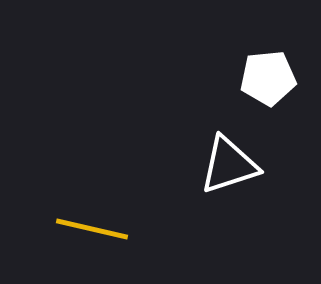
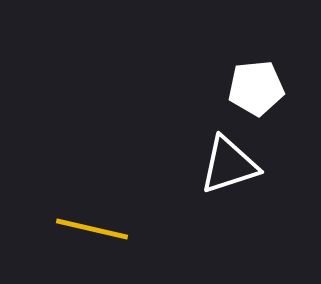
white pentagon: moved 12 px left, 10 px down
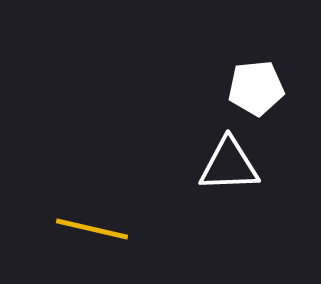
white triangle: rotated 16 degrees clockwise
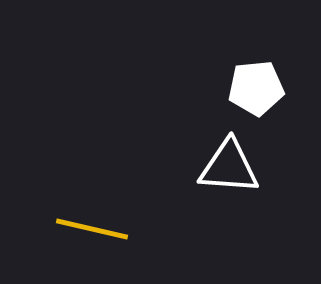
white triangle: moved 2 px down; rotated 6 degrees clockwise
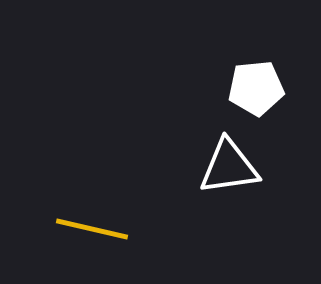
white triangle: rotated 12 degrees counterclockwise
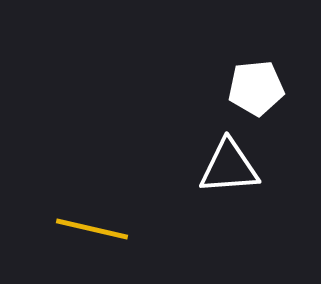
white triangle: rotated 4 degrees clockwise
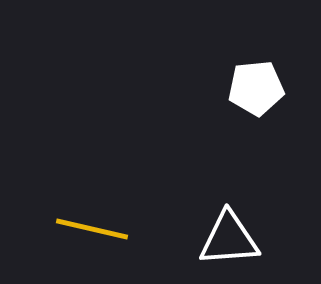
white triangle: moved 72 px down
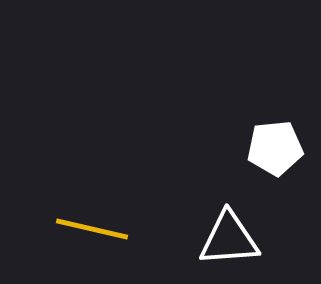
white pentagon: moved 19 px right, 60 px down
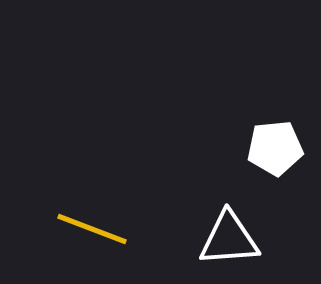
yellow line: rotated 8 degrees clockwise
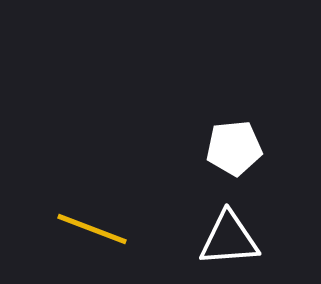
white pentagon: moved 41 px left
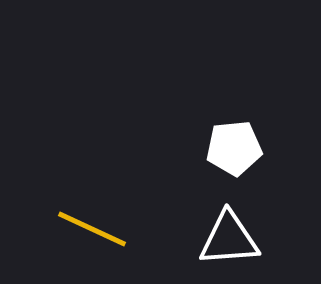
yellow line: rotated 4 degrees clockwise
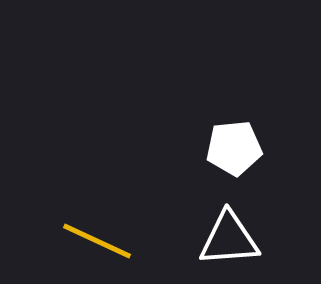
yellow line: moved 5 px right, 12 px down
